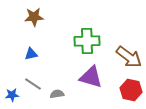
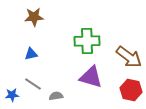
gray semicircle: moved 1 px left, 2 px down
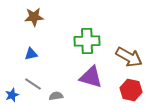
brown arrow: rotated 8 degrees counterclockwise
blue star: rotated 16 degrees counterclockwise
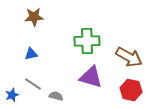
gray semicircle: rotated 24 degrees clockwise
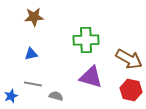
green cross: moved 1 px left, 1 px up
brown arrow: moved 2 px down
gray line: rotated 24 degrees counterclockwise
blue star: moved 1 px left, 1 px down
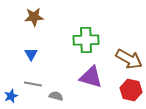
blue triangle: rotated 48 degrees counterclockwise
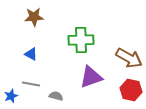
green cross: moved 5 px left
blue triangle: rotated 32 degrees counterclockwise
brown arrow: moved 1 px up
purple triangle: rotated 35 degrees counterclockwise
gray line: moved 2 px left
